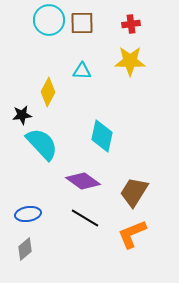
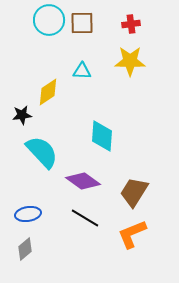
yellow diamond: rotated 28 degrees clockwise
cyan diamond: rotated 8 degrees counterclockwise
cyan semicircle: moved 8 px down
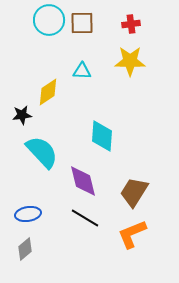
purple diamond: rotated 40 degrees clockwise
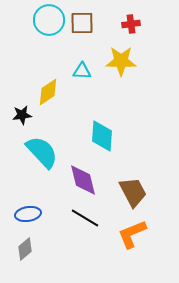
yellow star: moved 9 px left
purple diamond: moved 1 px up
brown trapezoid: moved 1 px left; rotated 120 degrees clockwise
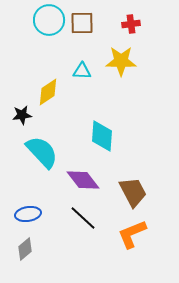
purple diamond: rotated 24 degrees counterclockwise
black line: moved 2 px left; rotated 12 degrees clockwise
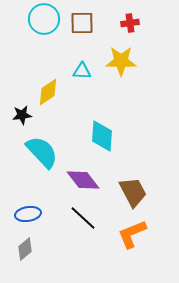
cyan circle: moved 5 px left, 1 px up
red cross: moved 1 px left, 1 px up
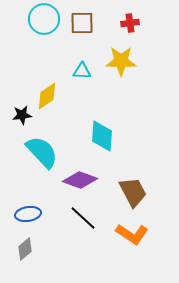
yellow diamond: moved 1 px left, 4 px down
purple diamond: moved 3 px left; rotated 32 degrees counterclockwise
orange L-shape: rotated 124 degrees counterclockwise
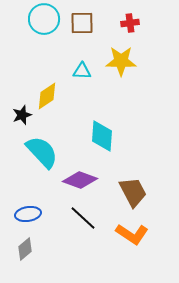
black star: rotated 12 degrees counterclockwise
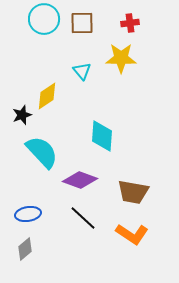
yellow star: moved 3 px up
cyan triangle: rotated 48 degrees clockwise
brown trapezoid: rotated 128 degrees clockwise
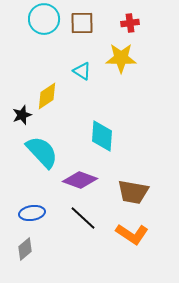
cyan triangle: rotated 18 degrees counterclockwise
blue ellipse: moved 4 px right, 1 px up
